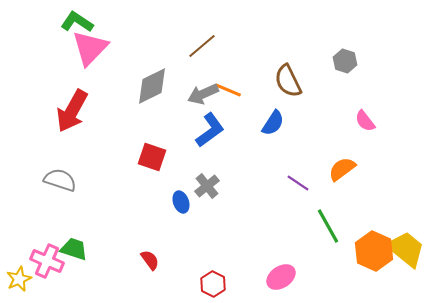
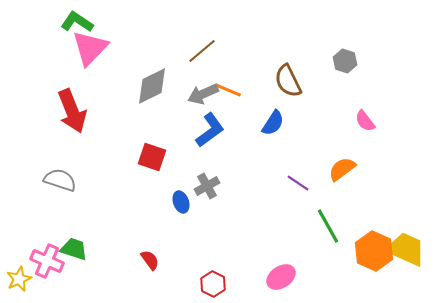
brown line: moved 5 px down
red arrow: rotated 51 degrees counterclockwise
gray cross: rotated 10 degrees clockwise
yellow trapezoid: rotated 15 degrees counterclockwise
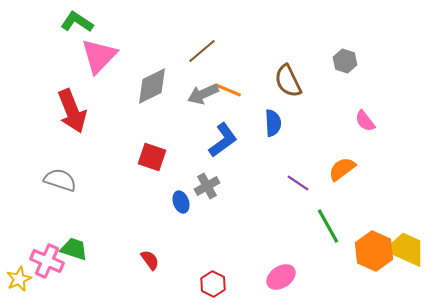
pink triangle: moved 9 px right, 8 px down
blue semicircle: rotated 36 degrees counterclockwise
blue L-shape: moved 13 px right, 10 px down
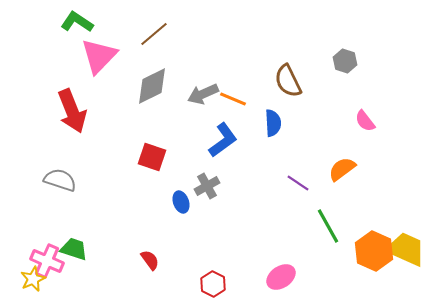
brown line: moved 48 px left, 17 px up
orange line: moved 5 px right, 9 px down
yellow star: moved 14 px right
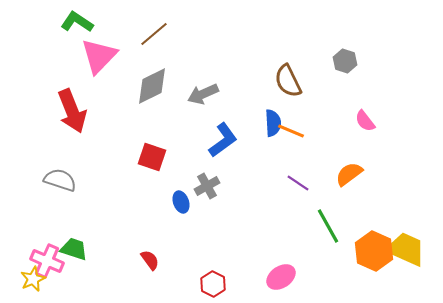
orange line: moved 58 px right, 32 px down
orange semicircle: moved 7 px right, 5 px down
